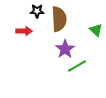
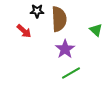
red arrow: rotated 42 degrees clockwise
green line: moved 6 px left, 7 px down
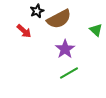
black star: rotated 24 degrees counterclockwise
brown semicircle: rotated 65 degrees clockwise
green line: moved 2 px left
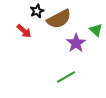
purple star: moved 11 px right, 6 px up
green line: moved 3 px left, 4 px down
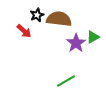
black star: moved 4 px down
brown semicircle: rotated 145 degrees counterclockwise
green triangle: moved 3 px left, 7 px down; rotated 48 degrees clockwise
green line: moved 4 px down
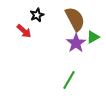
brown semicircle: moved 16 px right; rotated 55 degrees clockwise
green line: moved 3 px right, 1 px up; rotated 30 degrees counterclockwise
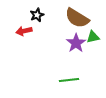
brown semicircle: moved 2 px right, 1 px up; rotated 150 degrees clockwise
red arrow: rotated 126 degrees clockwise
green triangle: rotated 16 degrees clockwise
green line: rotated 54 degrees clockwise
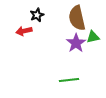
brown semicircle: rotated 45 degrees clockwise
